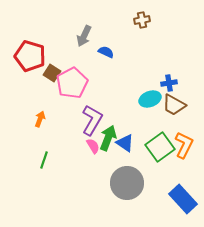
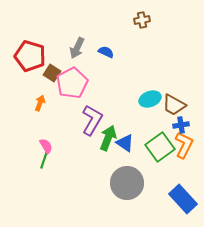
gray arrow: moved 7 px left, 12 px down
blue cross: moved 12 px right, 42 px down
orange arrow: moved 16 px up
pink semicircle: moved 47 px left
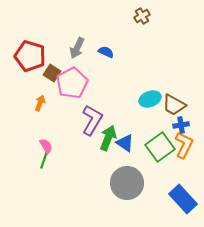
brown cross: moved 4 px up; rotated 21 degrees counterclockwise
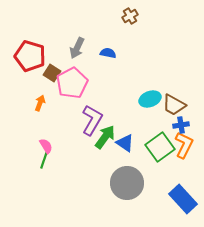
brown cross: moved 12 px left
blue semicircle: moved 2 px right, 1 px down; rotated 14 degrees counterclockwise
green arrow: moved 3 px left, 1 px up; rotated 15 degrees clockwise
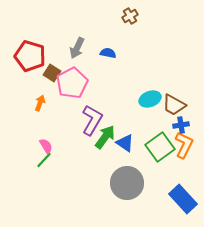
green line: rotated 24 degrees clockwise
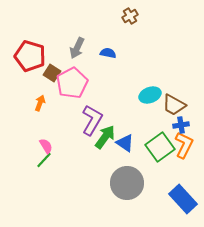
cyan ellipse: moved 4 px up
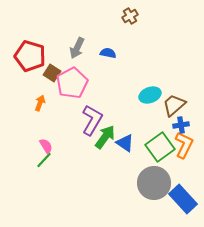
brown trapezoid: rotated 110 degrees clockwise
gray circle: moved 27 px right
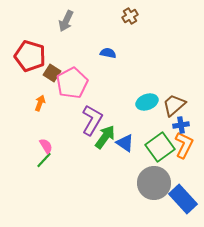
gray arrow: moved 11 px left, 27 px up
cyan ellipse: moved 3 px left, 7 px down
